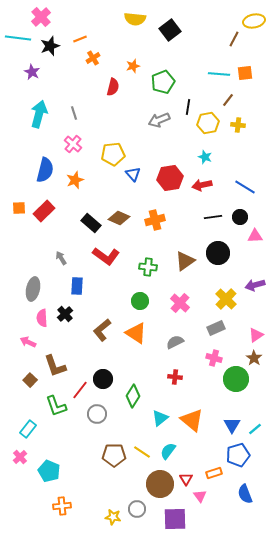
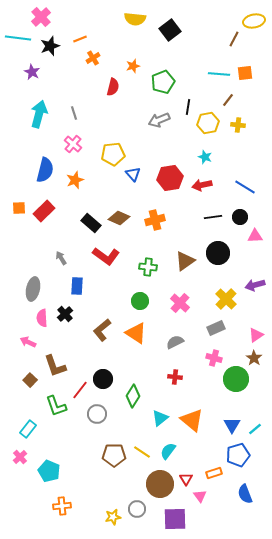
yellow star at (113, 517): rotated 21 degrees counterclockwise
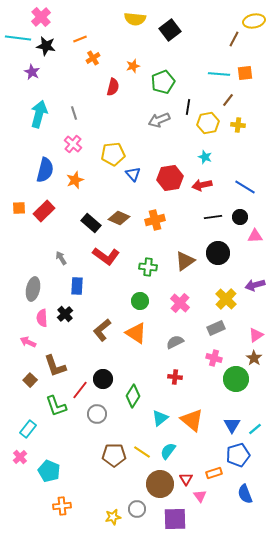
black star at (50, 46): moved 4 px left; rotated 30 degrees clockwise
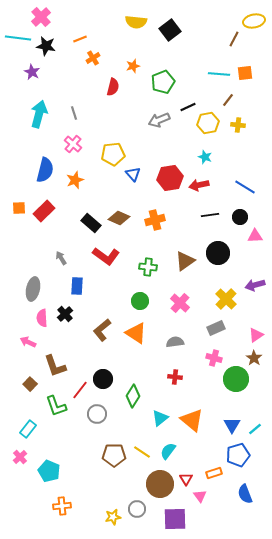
yellow semicircle at (135, 19): moved 1 px right, 3 px down
black line at (188, 107): rotated 56 degrees clockwise
red arrow at (202, 185): moved 3 px left
black line at (213, 217): moved 3 px left, 2 px up
gray semicircle at (175, 342): rotated 18 degrees clockwise
brown square at (30, 380): moved 4 px down
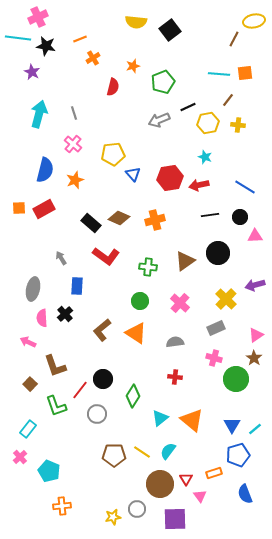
pink cross at (41, 17): moved 3 px left; rotated 18 degrees clockwise
red rectangle at (44, 211): moved 2 px up; rotated 15 degrees clockwise
